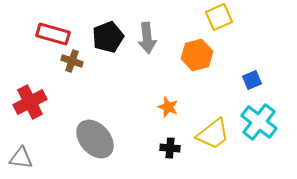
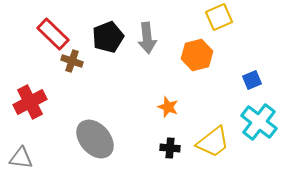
red rectangle: rotated 28 degrees clockwise
yellow trapezoid: moved 8 px down
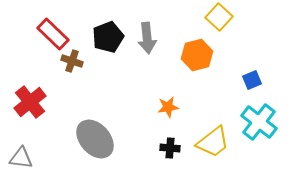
yellow square: rotated 24 degrees counterclockwise
red cross: rotated 12 degrees counterclockwise
orange star: rotated 30 degrees counterclockwise
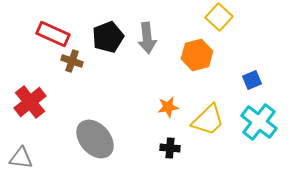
red rectangle: rotated 20 degrees counterclockwise
yellow trapezoid: moved 5 px left, 22 px up; rotated 6 degrees counterclockwise
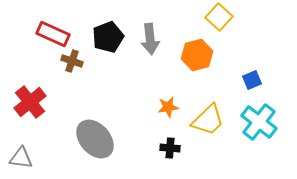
gray arrow: moved 3 px right, 1 px down
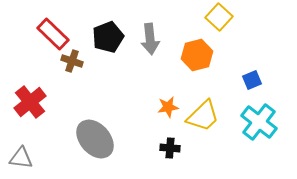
red rectangle: rotated 20 degrees clockwise
yellow trapezoid: moved 5 px left, 4 px up
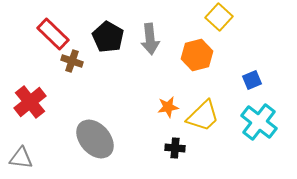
black pentagon: rotated 20 degrees counterclockwise
black cross: moved 5 px right
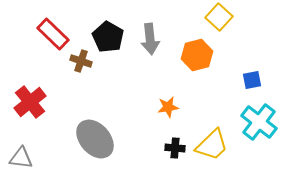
brown cross: moved 9 px right
blue square: rotated 12 degrees clockwise
yellow trapezoid: moved 9 px right, 29 px down
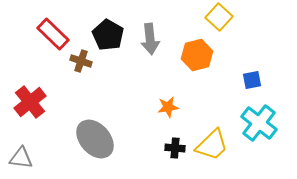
black pentagon: moved 2 px up
cyan cross: moved 1 px down
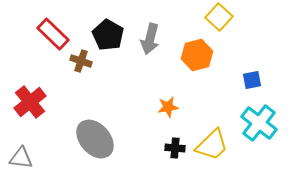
gray arrow: rotated 20 degrees clockwise
